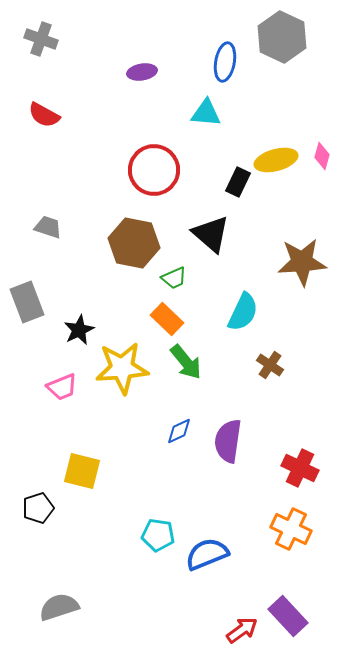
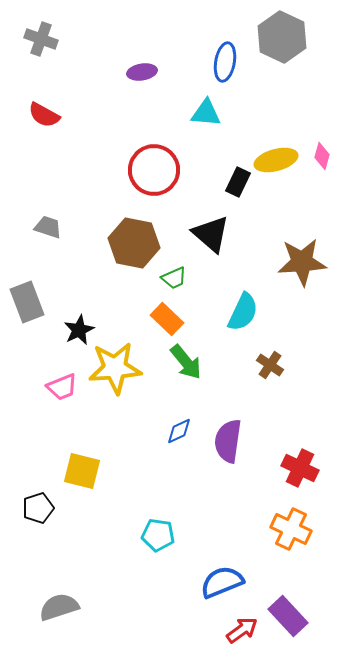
yellow star: moved 7 px left
blue semicircle: moved 15 px right, 28 px down
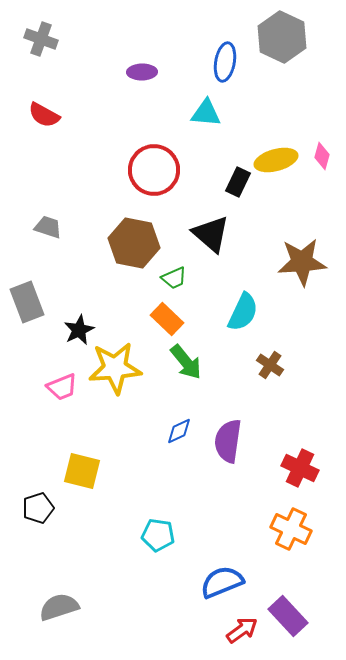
purple ellipse: rotated 8 degrees clockwise
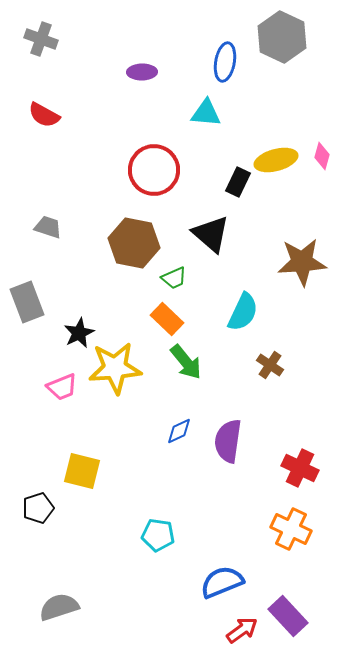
black star: moved 3 px down
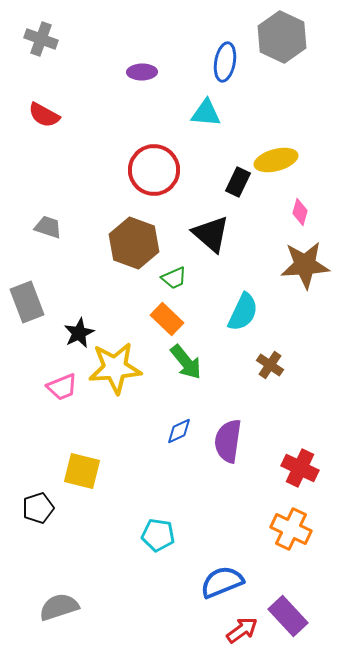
pink diamond: moved 22 px left, 56 px down
brown hexagon: rotated 9 degrees clockwise
brown star: moved 3 px right, 3 px down
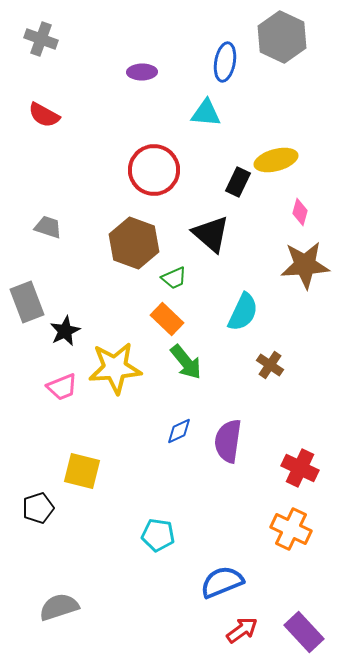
black star: moved 14 px left, 2 px up
purple rectangle: moved 16 px right, 16 px down
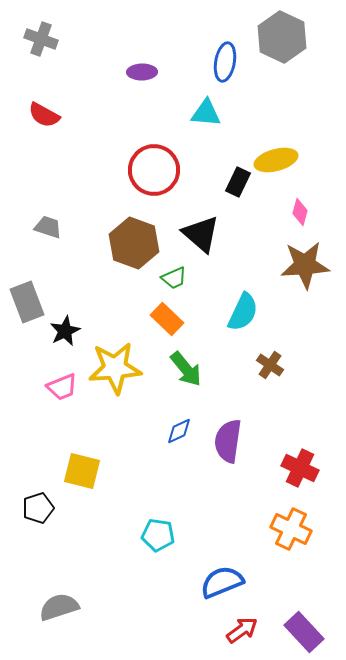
black triangle: moved 10 px left
green arrow: moved 7 px down
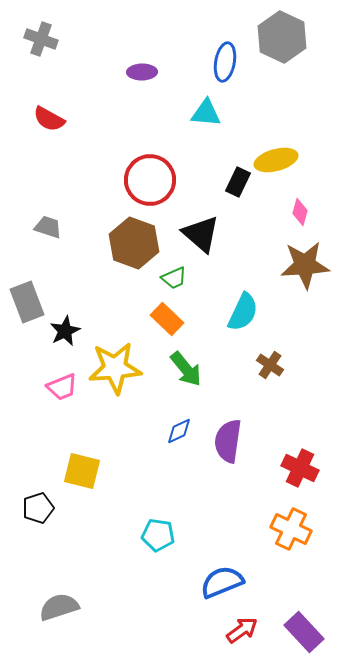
red semicircle: moved 5 px right, 4 px down
red circle: moved 4 px left, 10 px down
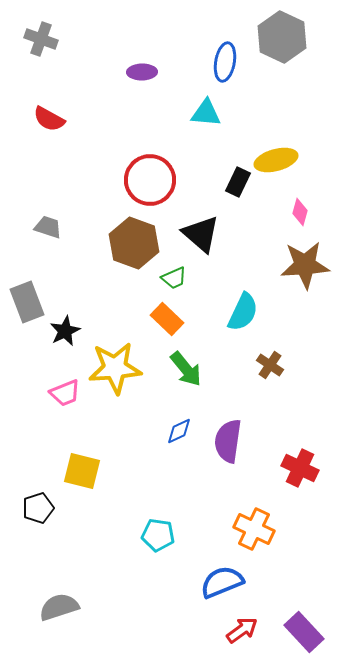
pink trapezoid: moved 3 px right, 6 px down
orange cross: moved 37 px left
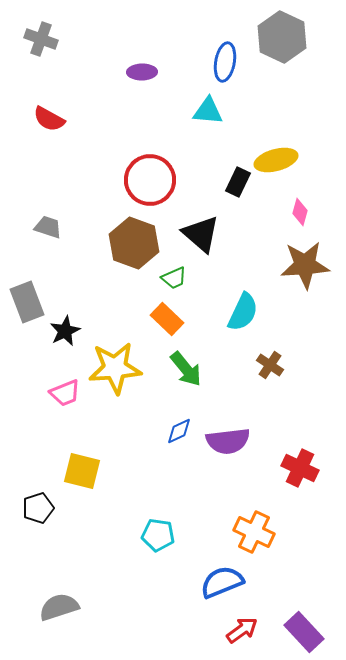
cyan triangle: moved 2 px right, 2 px up
purple semicircle: rotated 105 degrees counterclockwise
orange cross: moved 3 px down
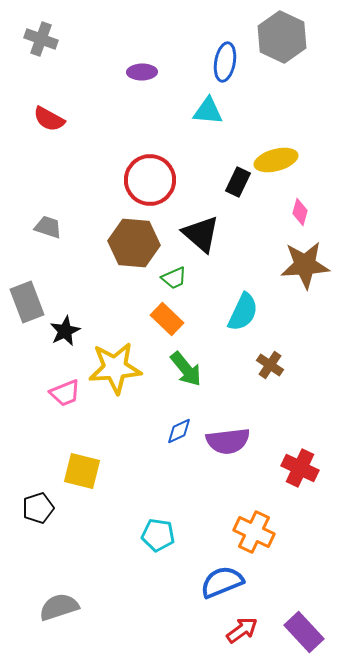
brown hexagon: rotated 15 degrees counterclockwise
